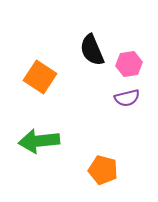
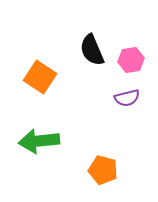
pink hexagon: moved 2 px right, 4 px up
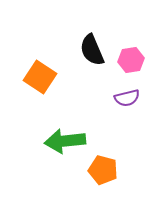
green arrow: moved 26 px right
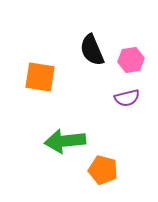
orange square: rotated 24 degrees counterclockwise
